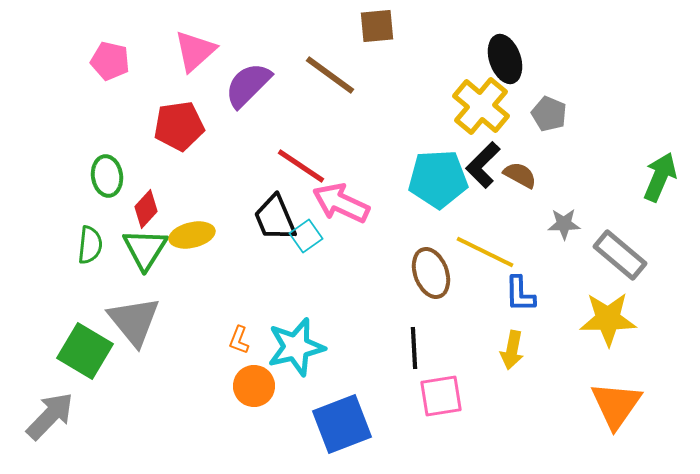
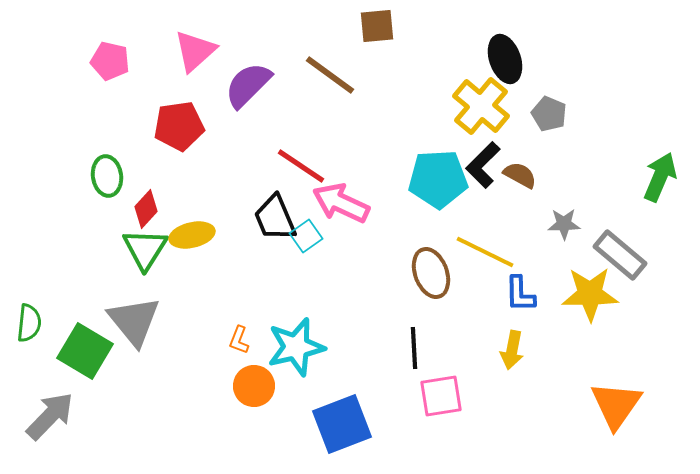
green semicircle: moved 61 px left, 78 px down
yellow star: moved 18 px left, 25 px up
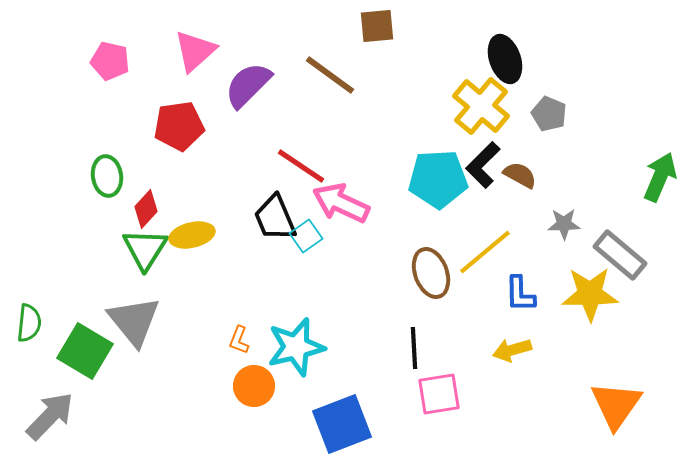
yellow line: rotated 66 degrees counterclockwise
yellow arrow: rotated 63 degrees clockwise
pink square: moved 2 px left, 2 px up
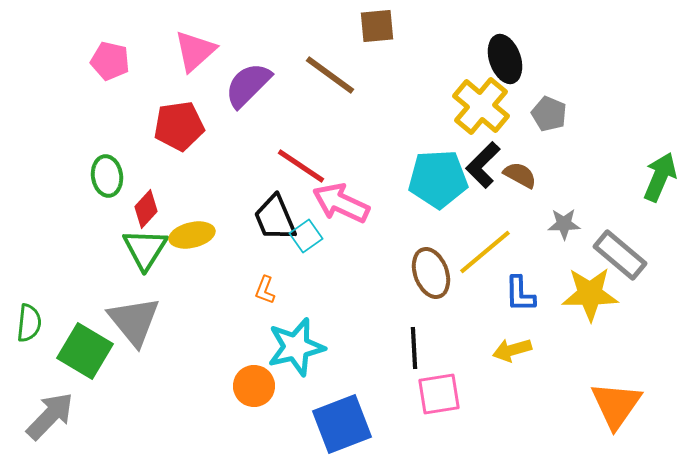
orange L-shape: moved 26 px right, 50 px up
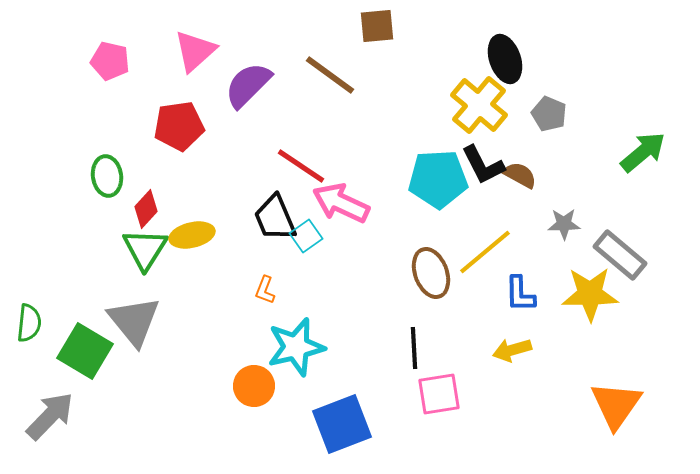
yellow cross: moved 2 px left, 1 px up
black L-shape: rotated 72 degrees counterclockwise
green arrow: moved 17 px left, 25 px up; rotated 27 degrees clockwise
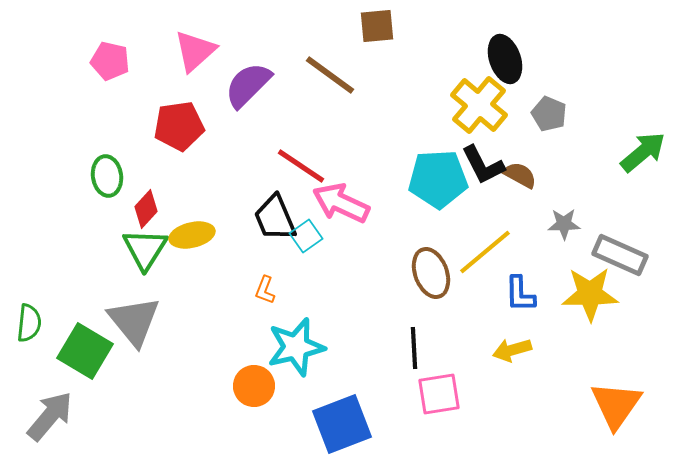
gray rectangle: rotated 16 degrees counterclockwise
gray arrow: rotated 4 degrees counterclockwise
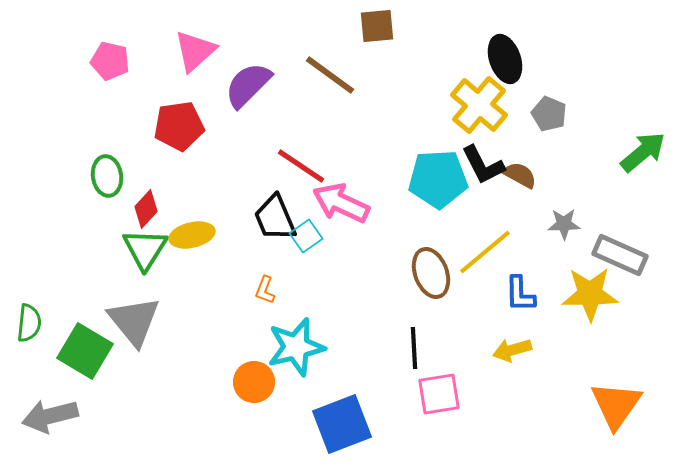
orange circle: moved 4 px up
gray arrow: rotated 144 degrees counterclockwise
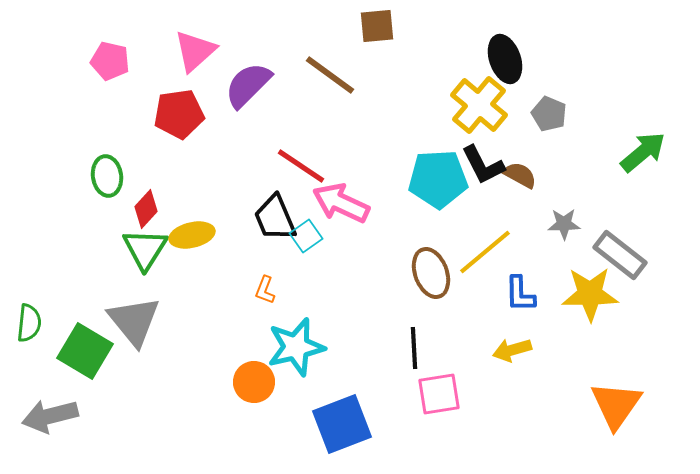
red pentagon: moved 12 px up
gray rectangle: rotated 14 degrees clockwise
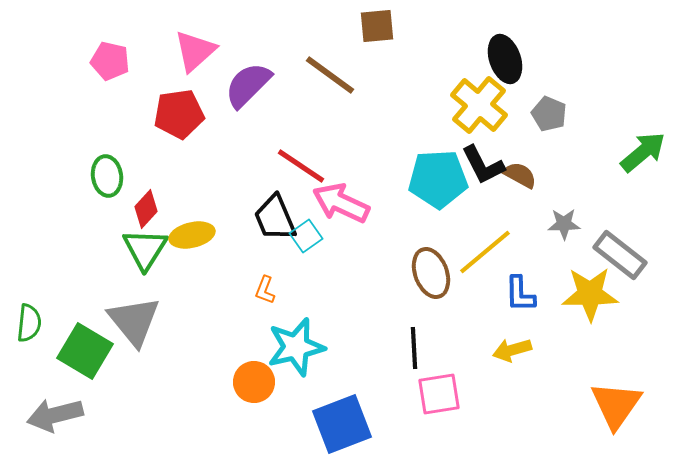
gray arrow: moved 5 px right, 1 px up
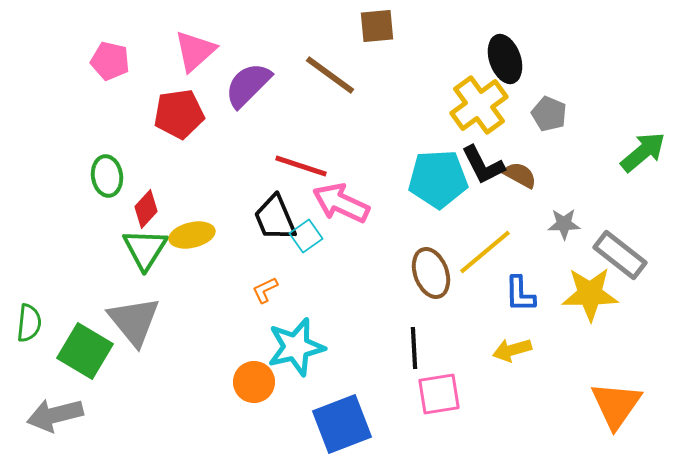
yellow cross: rotated 14 degrees clockwise
red line: rotated 16 degrees counterclockwise
orange L-shape: rotated 44 degrees clockwise
